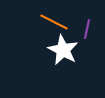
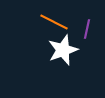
white star: rotated 24 degrees clockwise
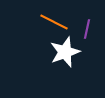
white star: moved 2 px right, 2 px down
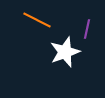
orange line: moved 17 px left, 2 px up
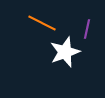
orange line: moved 5 px right, 3 px down
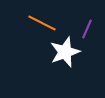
purple line: rotated 12 degrees clockwise
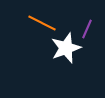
white star: moved 1 px right, 4 px up
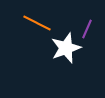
orange line: moved 5 px left
